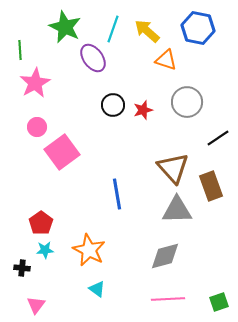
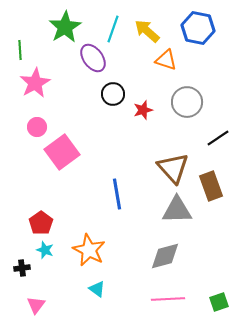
green star: rotated 16 degrees clockwise
black circle: moved 11 px up
cyan star: rotated 24 degrees clockwise
black cross: rotated 14 degrees counterclockwise
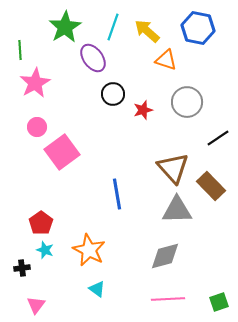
cyan line: moved 2 px up
brown rectangle: rotated 24 degrees counterclockwise
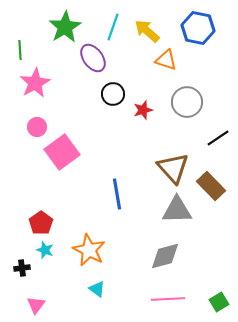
green square: rotated 12 degrees counterclockwise
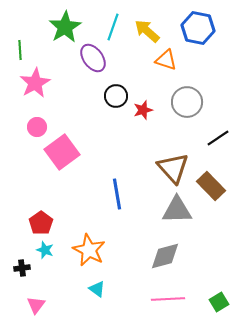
black circle: moved 3 px right, 2 px down
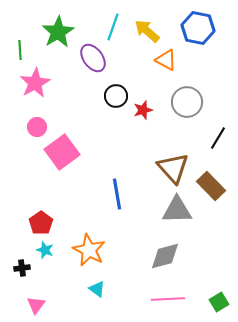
green star: moved 7 px left, 5 px down
orange triangle: rotated 10 degrees clockwise
black line: rotated 25 degrees counterclockwise
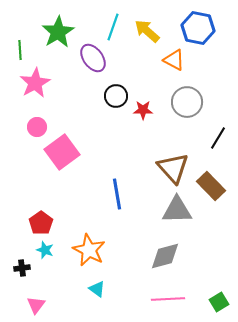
orange triangle: moved 8 px right
red star: rotated 18 degrees clockwise
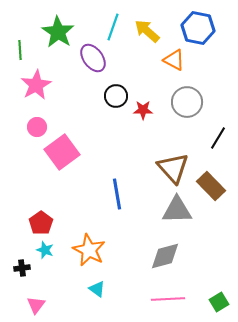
green star: rotated 8 degrees counterclockwise
pink star: moved 1 px right, 2 px down
